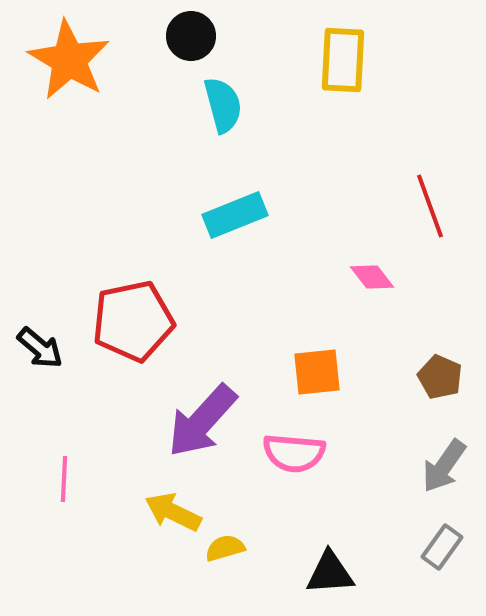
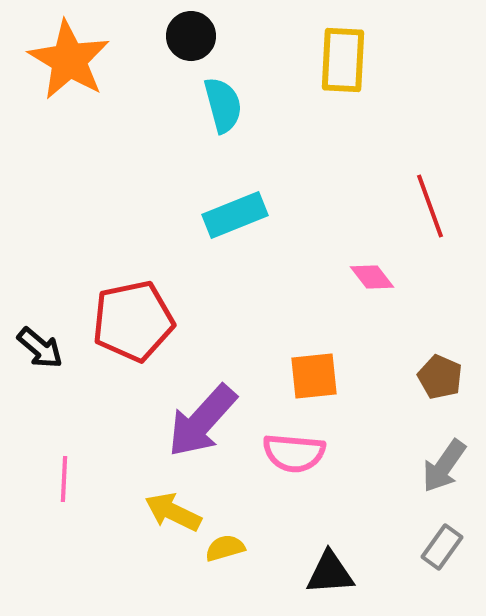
orange square: moved 3 px left, 4 px down
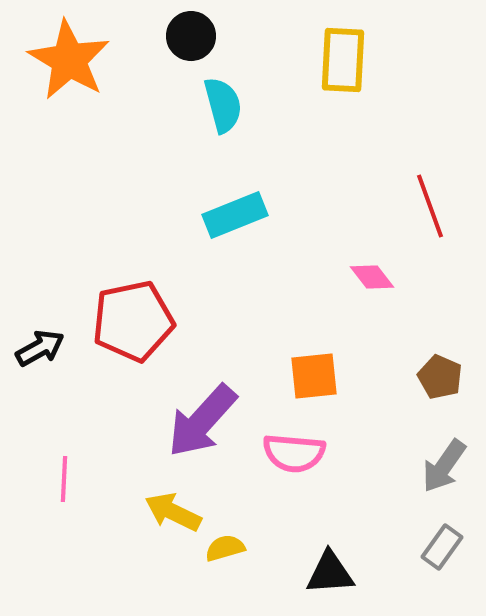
black arrow: rotated 69 degrees counterclockwise
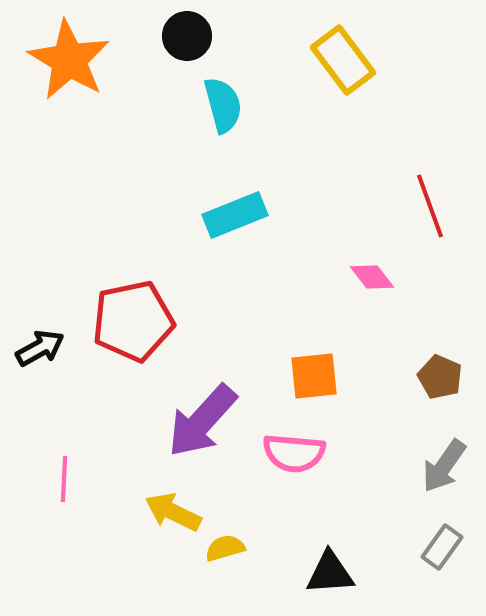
black circle: moved 4 px left
yellow rectangle: rotated 40 degrees counterclockwise
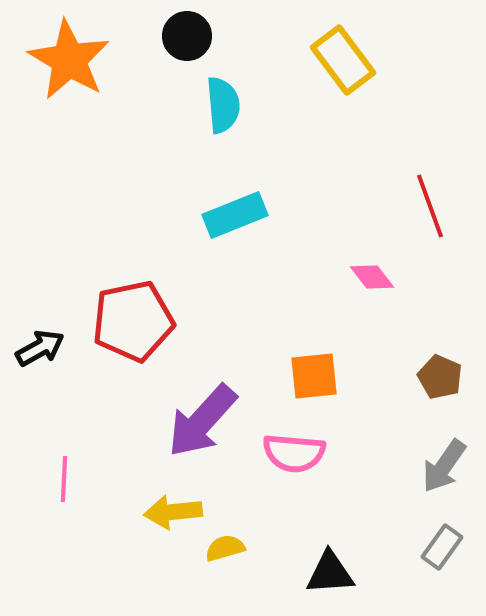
cyan semicircle: rotated 10 degrees clockwise
yellow arrow: rotated 32 degrees counterclockwise
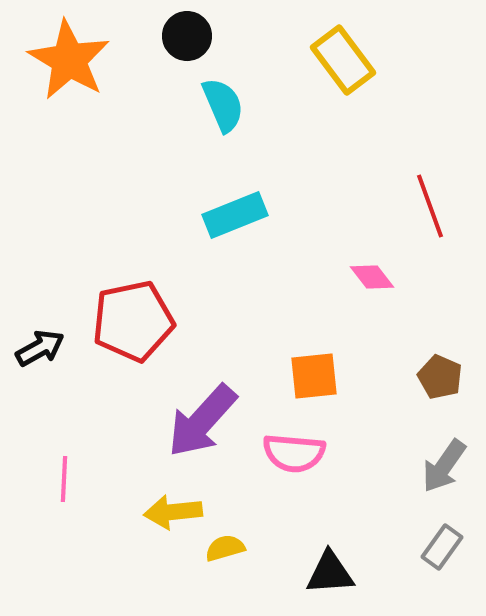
cyan semicircle: rotated 18 degrees counterclockwise
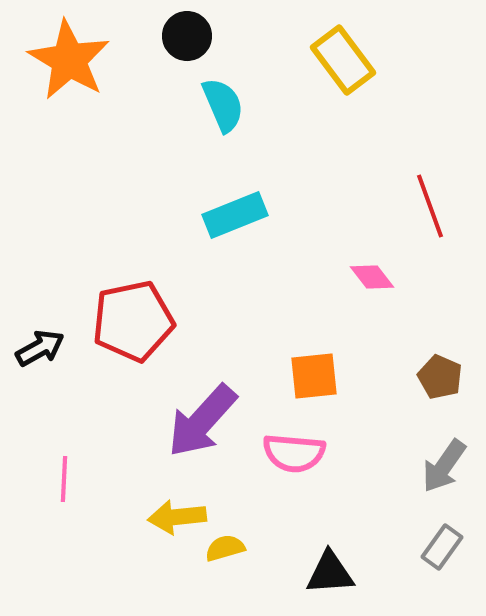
yellow arrow: moved 4 px right, 5 px down
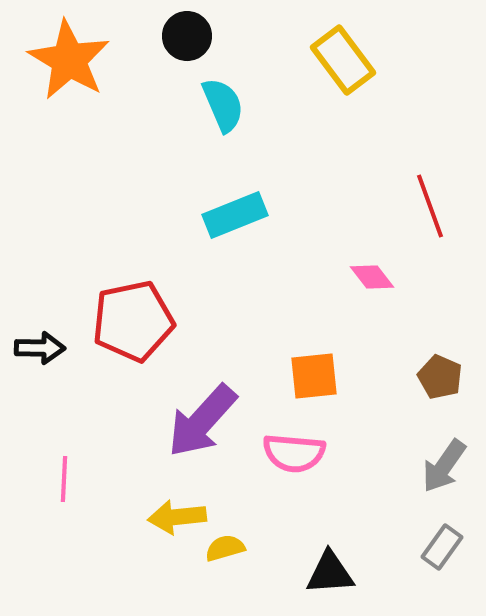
black arrow: rotated 30 degrees clockwise
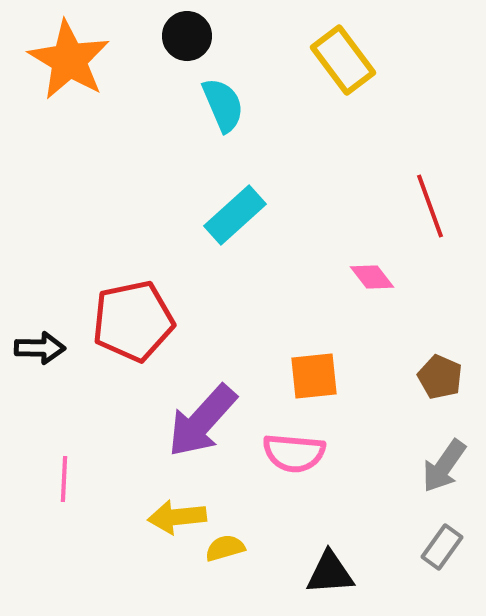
cyan rectangle: rotated 20 degrees counterclockwise
